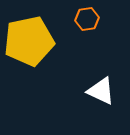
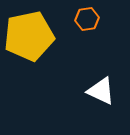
yellow pentagon: moved 5 px up
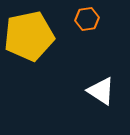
white triangle: rotated 8 degrees clockwise
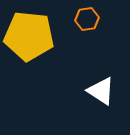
yellow pentagon: rotated 18 degrees clockwise
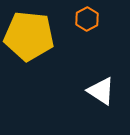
orange hexagon: rotated 20 degrees counterclockwise
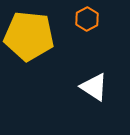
white triangle: moved 7 px left, 4 px up
